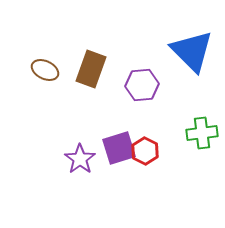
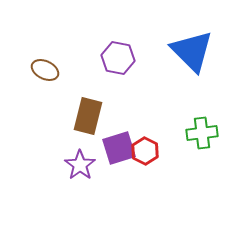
brown rectangle: moved 3 px left, 47 px down; rotated 6 degrees counterclockwise
purple hexagon: moved 24 px left, 27 px up; rotated 16 degrees clockwise
purple star: moved 6 px down
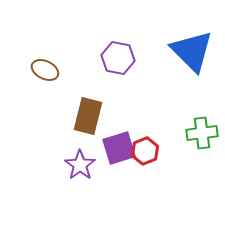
red hexagon: rotated 12 degrees clockwise
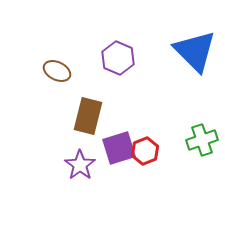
blue triangle: moved 3 px right
purple hexagon: rotated 12 degrees clockwise
brown ellipse: moved 12 px right, 1 px down
green cross: moved 7 px down; rotated 12 degrees counterclockwise
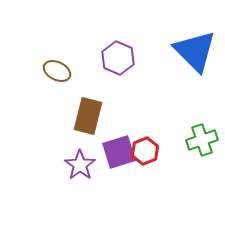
purple square: moved 4 px down
